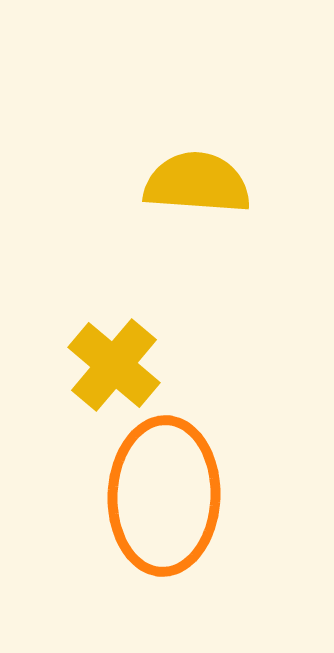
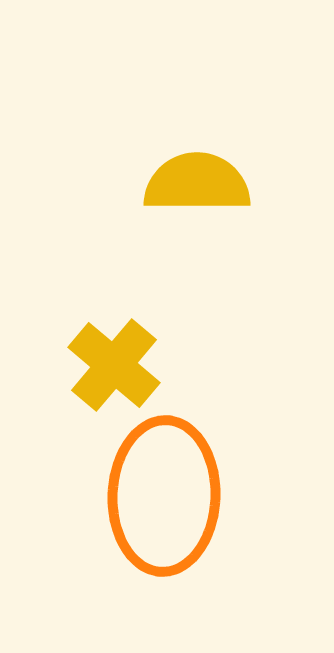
yellow semicircle: rotated 4 degrees counterclockwise
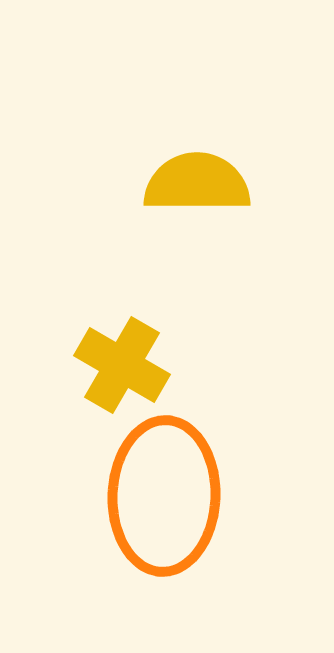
yellow cross: moved 8 px right; rotated 10 degrees counterclockwise
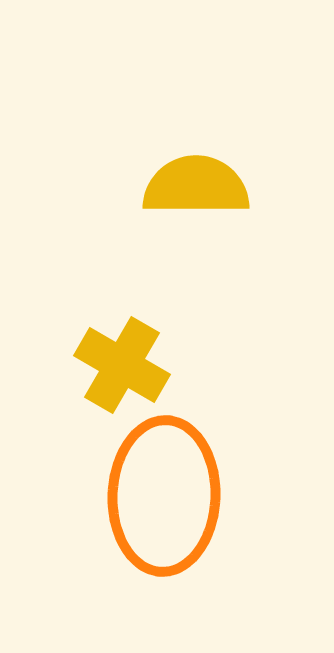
yellow semicircle: moved 1 px left, 3 px down
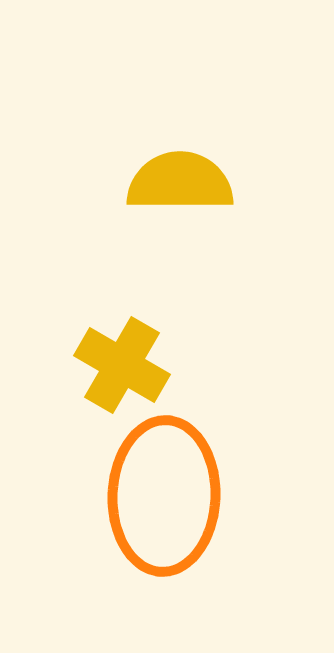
yellow semicircle: moved 16 px left, 4 px up
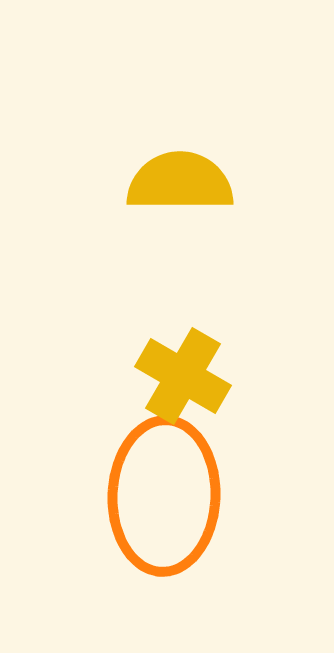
yellow cross: moved 61 px right, 11 px down
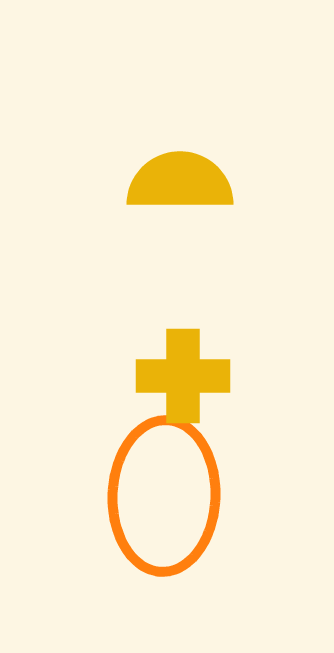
yellow cross: rotated 30 degrees counterclockwise
